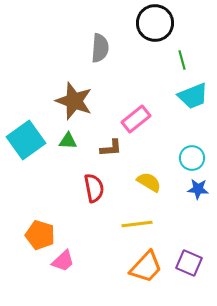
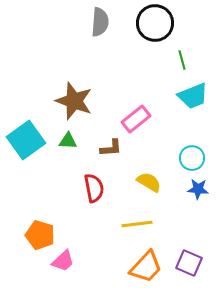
gray semicircle: moved 26 px up
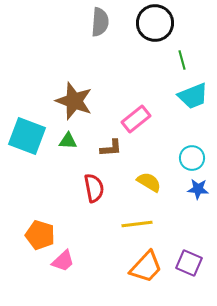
cyan square: moved 1 px right, 4 px up; rotated 33 degrees counterclockwise
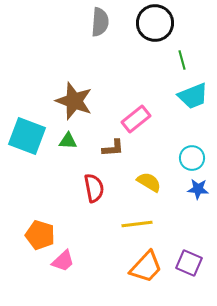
brown L-shape: moved 2 px right
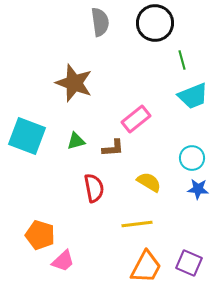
gray semicircle: rotated 12 degrees counterclockwise
brown star: moved 18 px up
green triangle: moved 8 px right; rotated 18 degrees counterclockwise
orange trapezoid: rotated 15 degrees counterclockwise
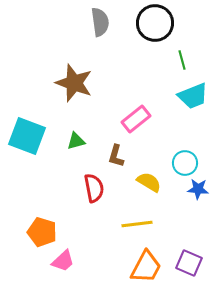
brown L-shape: moved 3 px right, 8 px down; rotated 110 degrees clockwise
cyan circle: moved 7 px left, 5 px down
orange pentagon: moved 2 px right, 3 px up
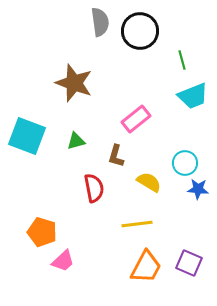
black circle: moved 15 px left, 8 px down
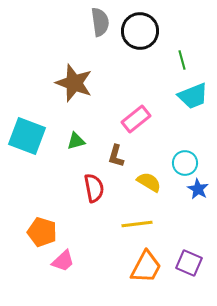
blue star: rotated 25 degrees clockwise
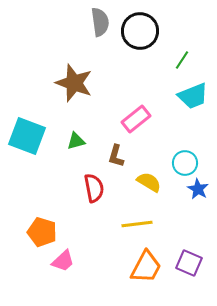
green line: rotated 48 degrees clockwise
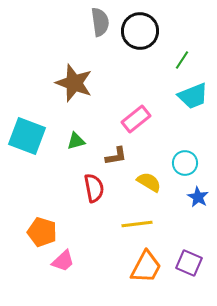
brown L-shape: rotated 115 degrees counterclockwise
blue star: moved 8 px down
